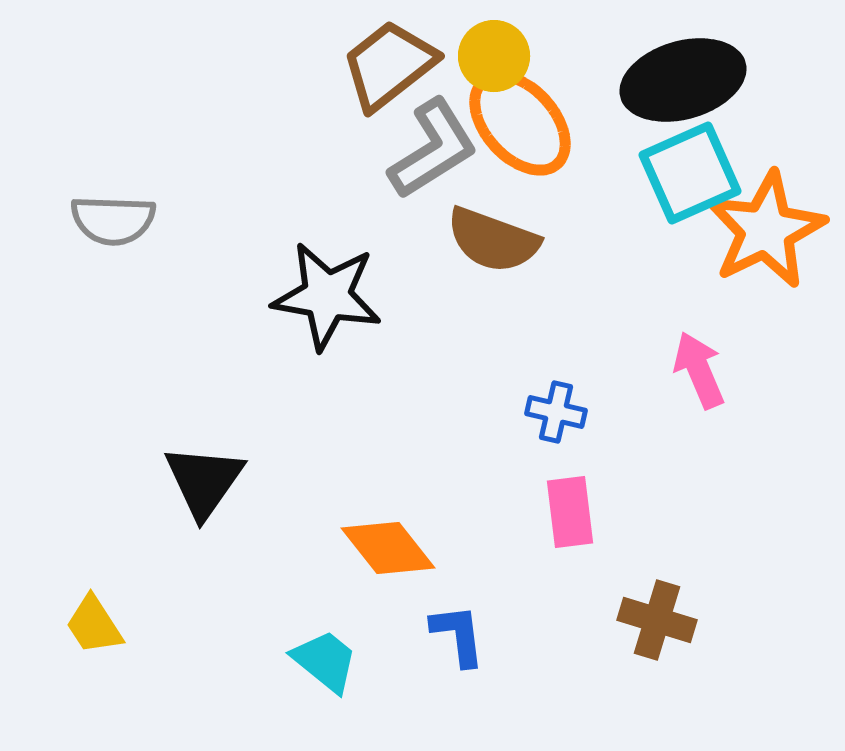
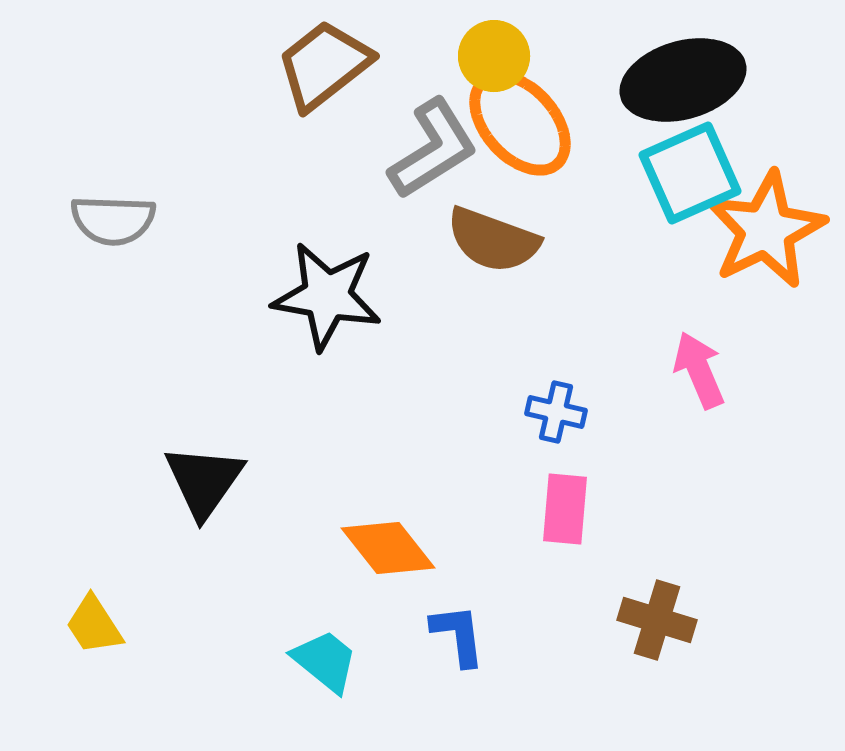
brown trapezoid: moved 65 px left
pink rectangle: moved 5 px left, 3 px up; rotated 12 degrees clockwise
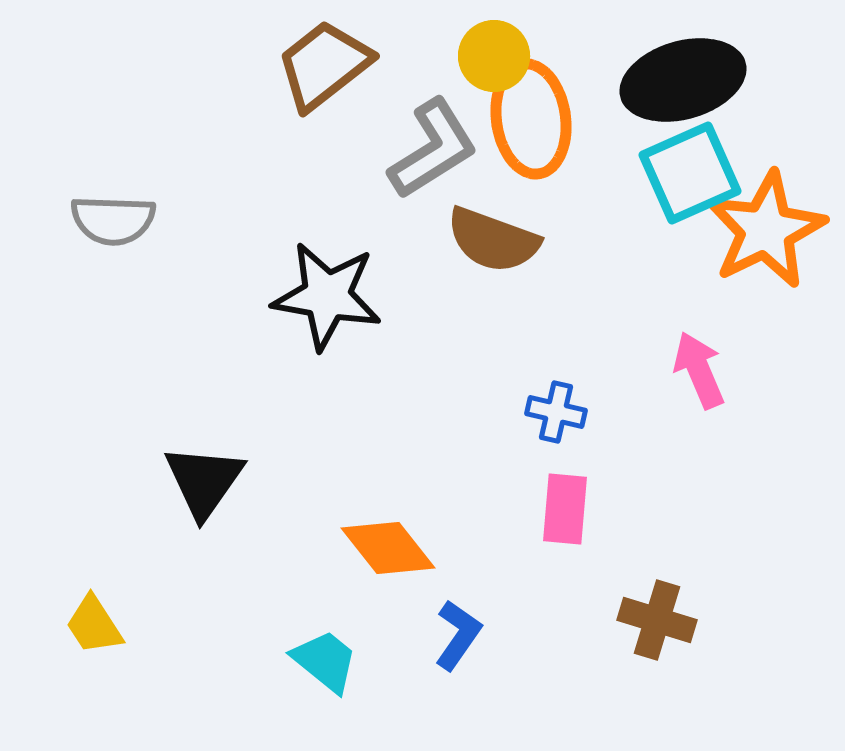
orange ellipse: moved 11 px right, 4 px up; rotated 34 degrees clockwise
blue L-shape: rotated 42 degrees clockwise
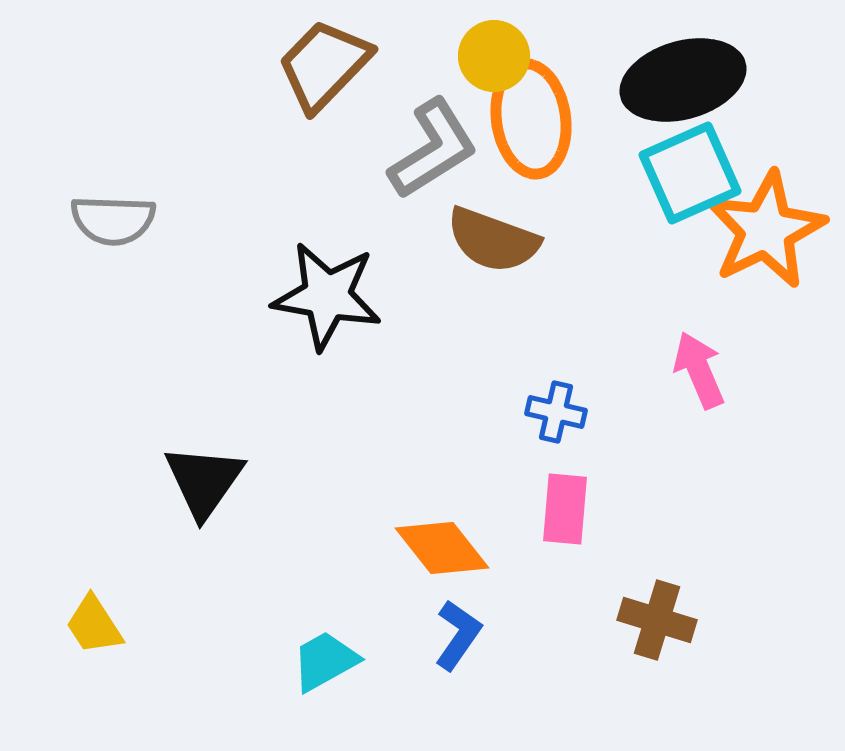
brown trapezoid: rotated 8 degrees counterclockwise
orange diamond: moved 54 px right
cyan trapezoid: rotated 68 degrees counterclockwise
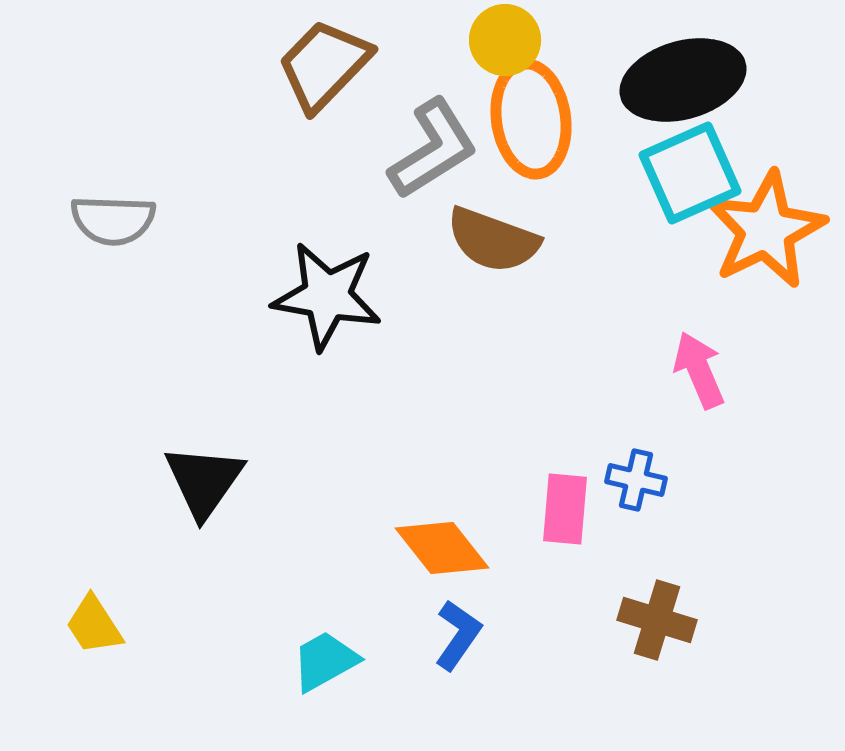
yellow circle: moved 11 px right, 16 px up
blue cross: moved 80 px right, 68 px down
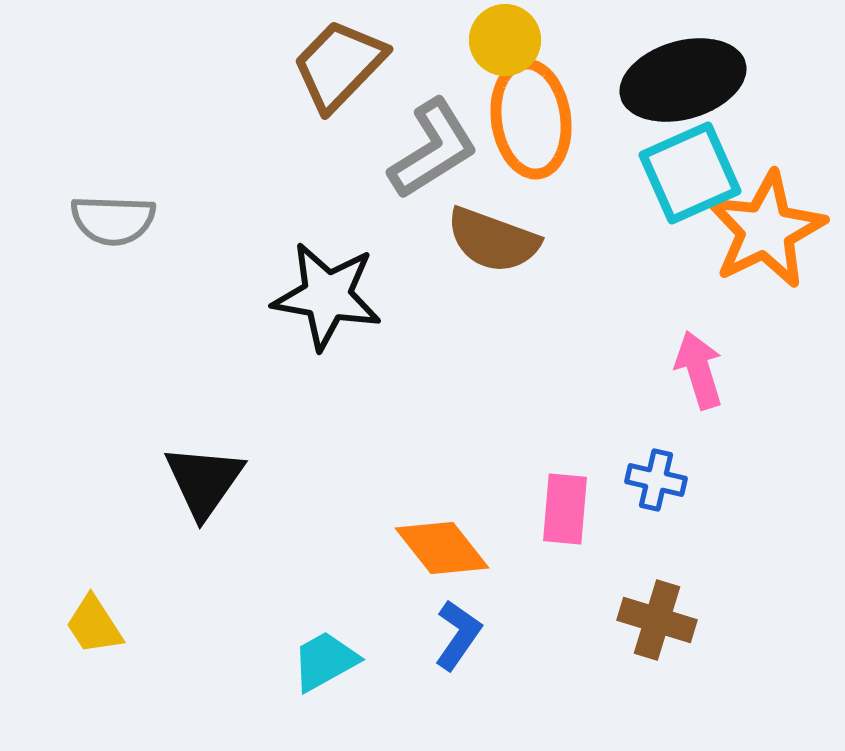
brown trapezoid: moved 15 px right
pink arrow: rotated 6 degrees clockwise
blue cross: moved 20 px right
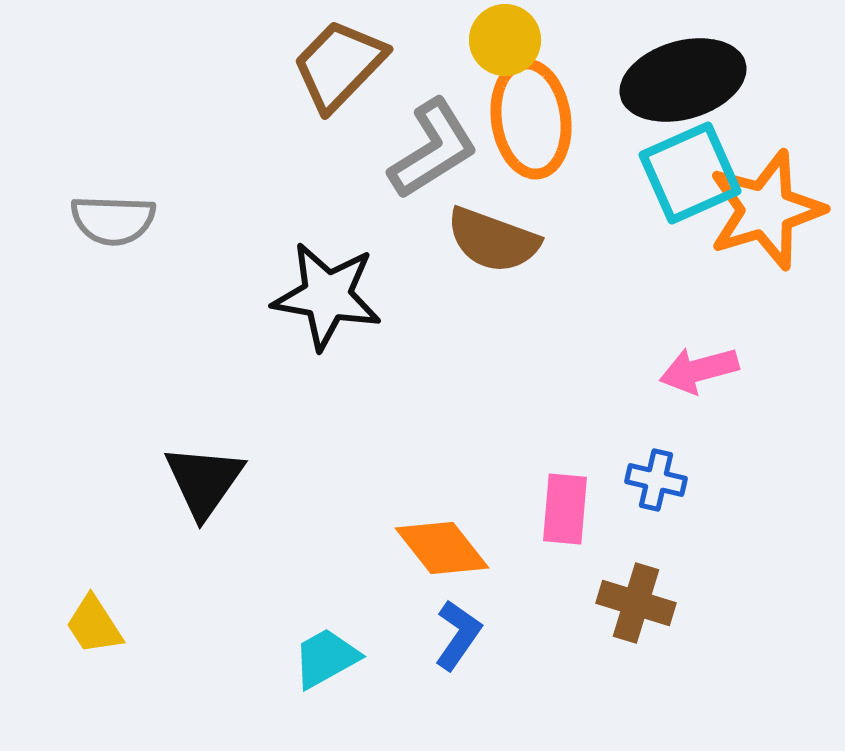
orange star: moved 20 px up; rotated 9 degrees clockwise
pink arrow: rotated 88 degrees counterclockwise
brown cross: moved 21 px left, 17 px up
cyan trapezoid: moved 1 px right, 3 px up
